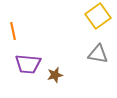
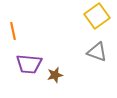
yellow square: moved 1 px left
gray triangle: moved 1 px left, 2 px up; rotated 10 degrees clockwise
purple trapezoid: moved 1 px right
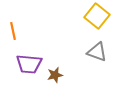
yellow square: rotated 15 degrees counterclockwise
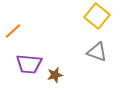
orange line: rotated 60 degrees clockwise
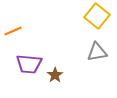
orange line: rotated 18 degrees clockwise
gray triangle: rotated 30 degrees counterclockwise
brown star: rotated 21 degrees counterclockwise
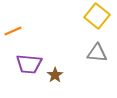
gray triangle: moved 1 px down; rotated 15 degrees clockwise
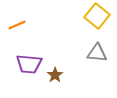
orange line: moved 4 px right, 6 px up
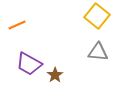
gray triangle: moved 1 px right, 1 px up
purple trapezoid: rotated 24 degrees clockwise
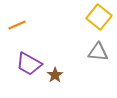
yellow square: moved 2 px right, 1 px down
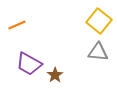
yellow square: moved 4 px down
